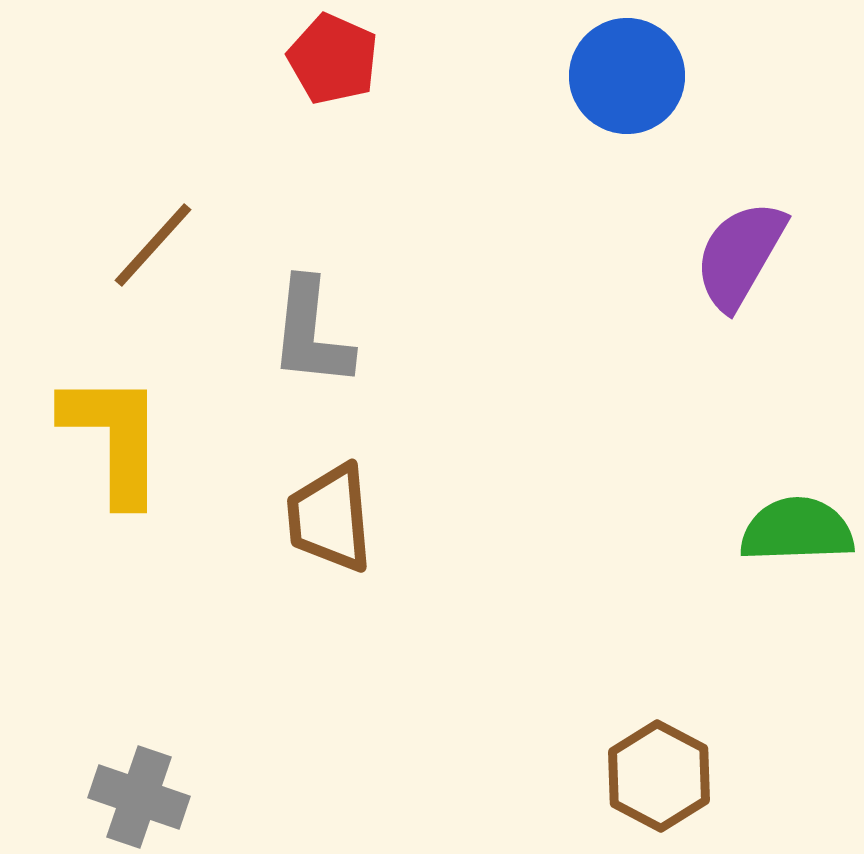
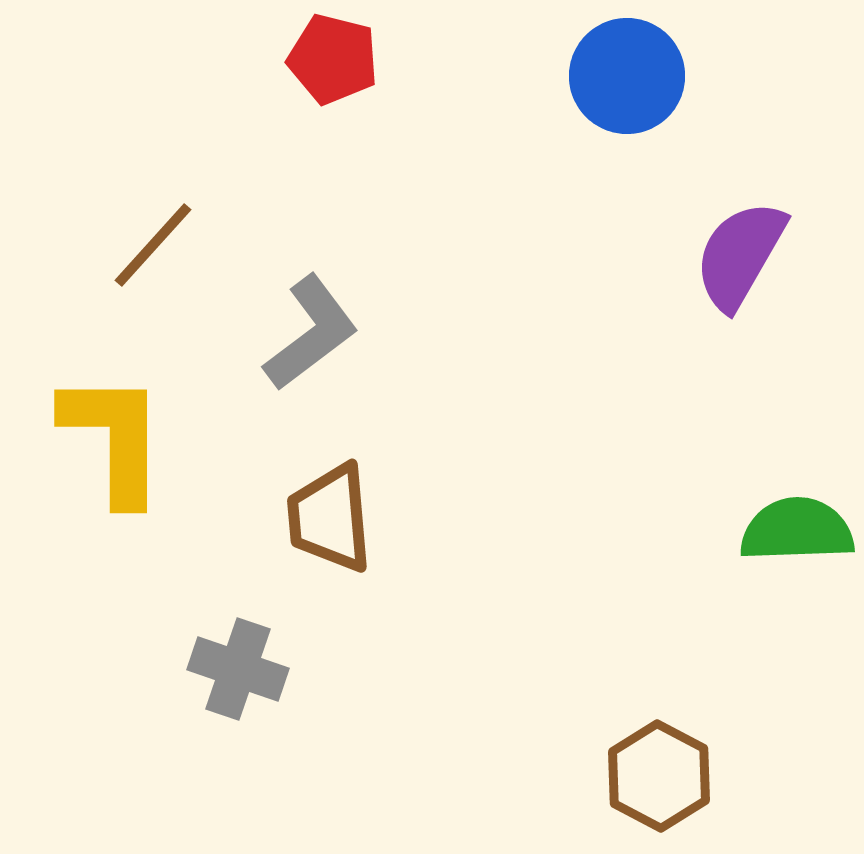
red pentagon: rotated 10 degrees counterclockwise
gray L-shape: rotated 133 degrees counterclockwise
gray cross: moved 99 px right, 128 px up
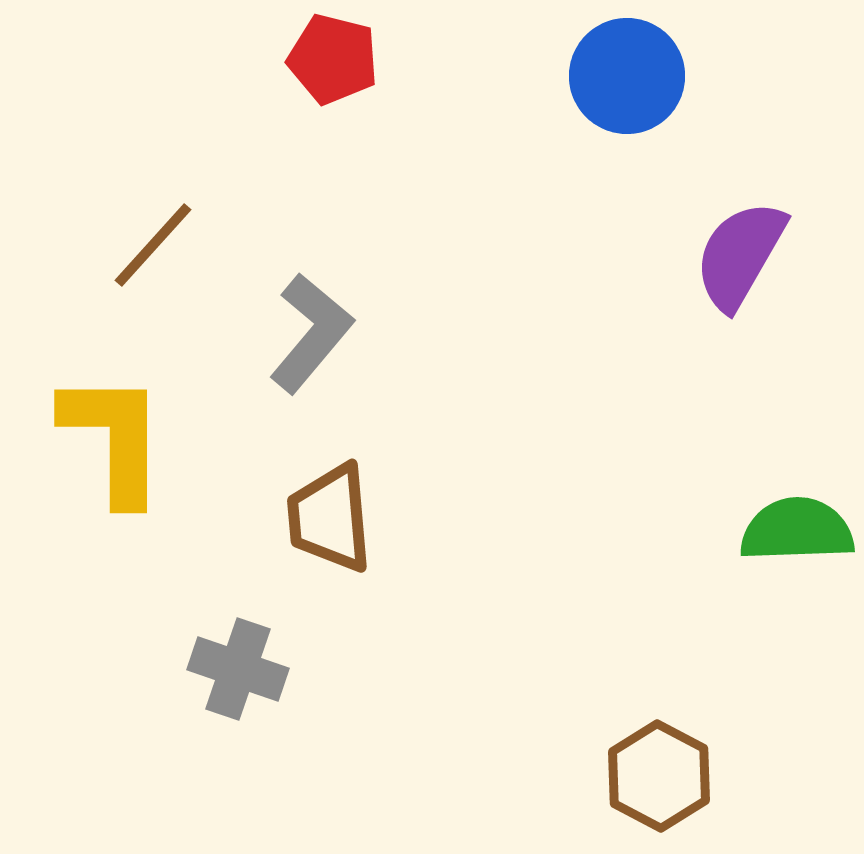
gray L-shape: rotated 13 degrees counterclockwise
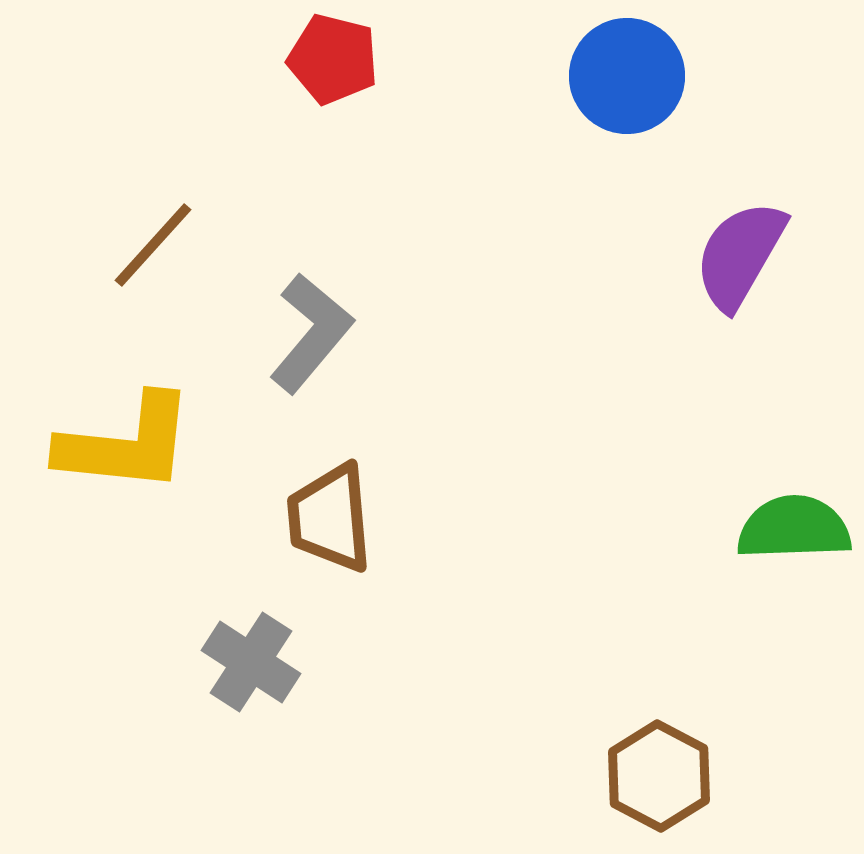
yellow L-shape: moved 12 px right, 6 px down; rotated 96 degrees clockwise
green semicircle: moved 3 px left, 2 px up
gray cross: moved 13 px right, 7 px up; rotated 14 degrees clockwise
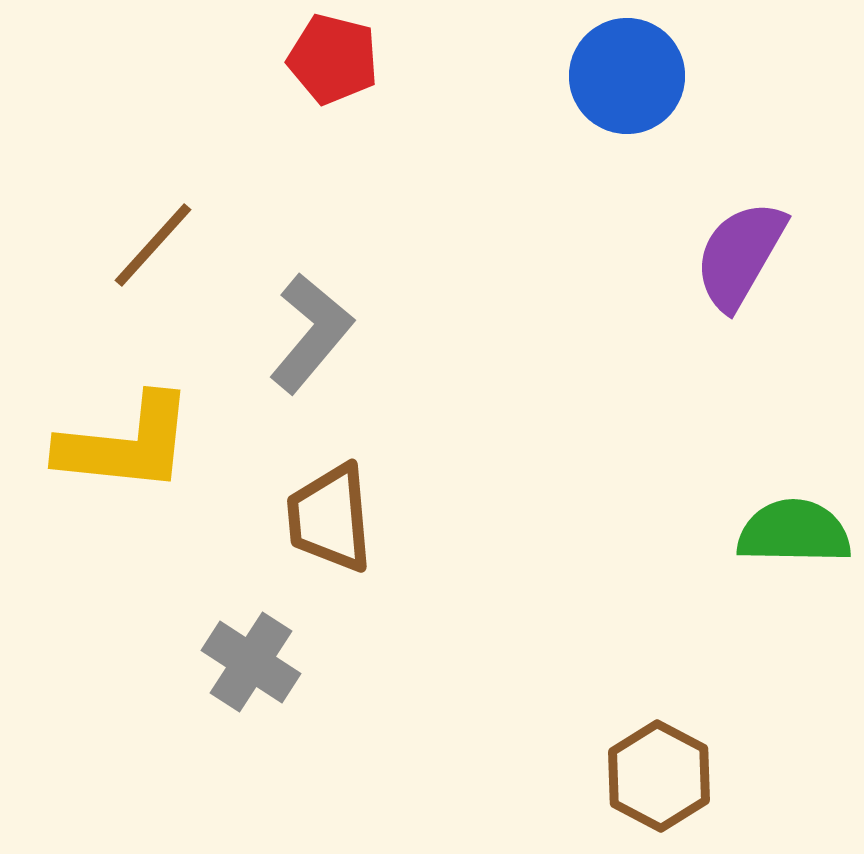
green semicircle: moved 4 px down; rotated 3 degrees clockwise
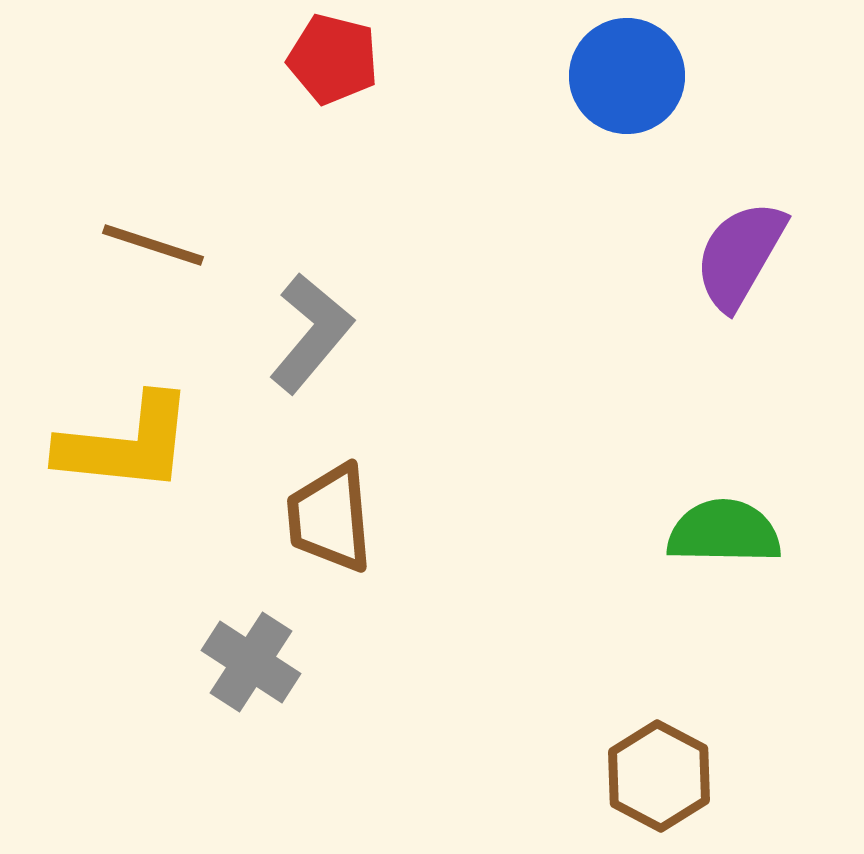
brown line: rotated 66 degrees clockwise
green semicircle: moved 70 px left
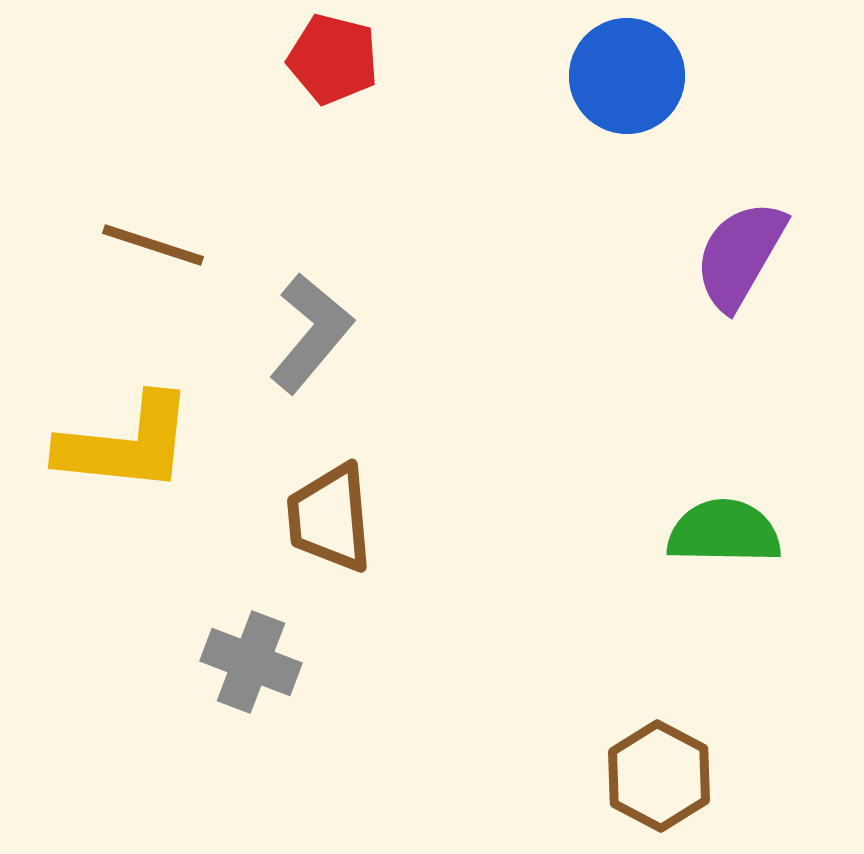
gray cross: rotated 12 degrees counterclockwise
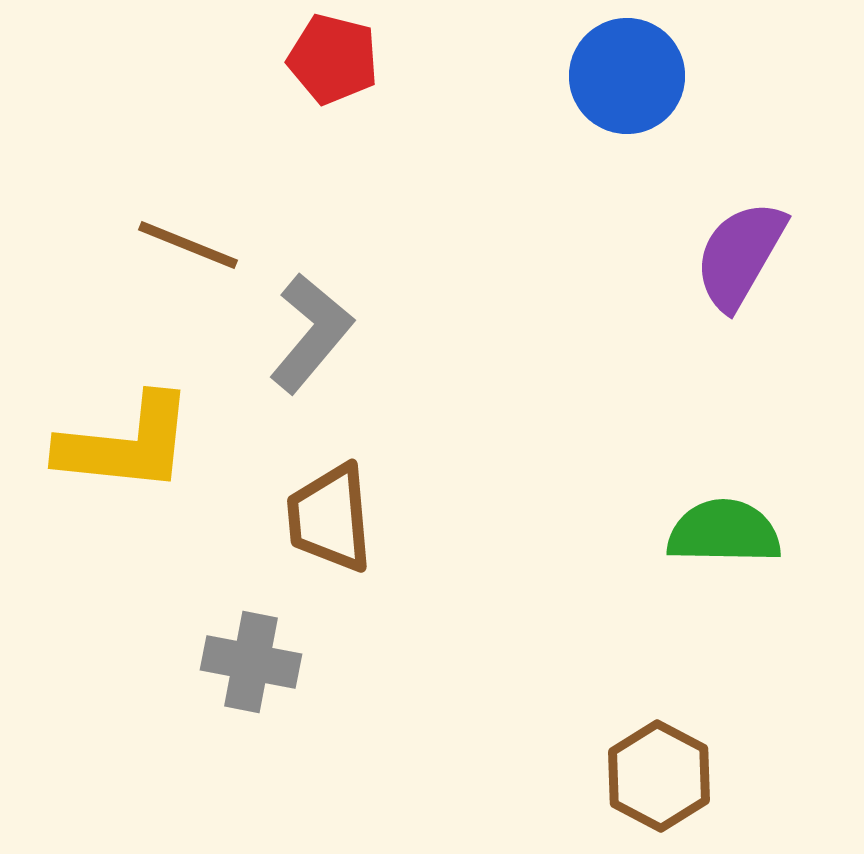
brown line: moved 35 px right; rotated 4 degrees clockwise
gray cross: rotated 10 degrees counterclockwise
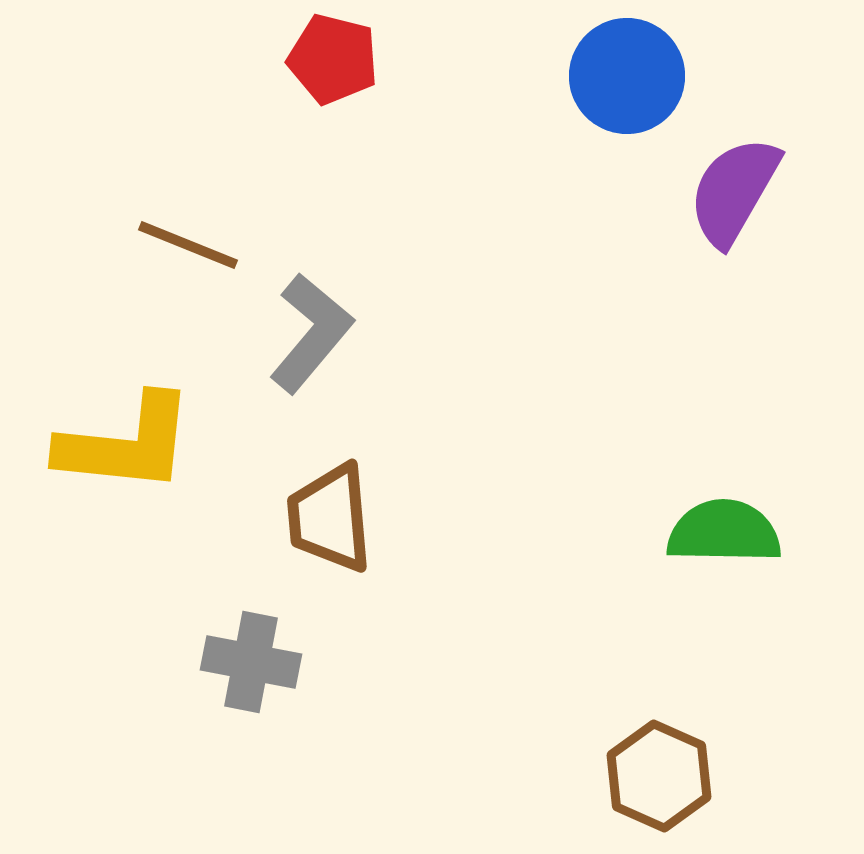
purple semicircle: moved 6 px left, 64 px up
brown hexagon: rotated 4 degrees counterclockwise
